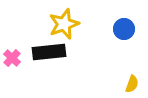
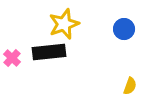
yellow semicircle: moved 2 px left, 2 px down
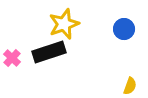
black rectangle: rotated 12 degrees counterclockwise
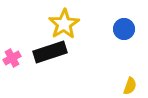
yellow star: rotated 12 degrees counterclockwise
black rectangle: moved 1 px right
pink cross: rotated 18 degrees clockwise
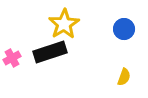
yellow semicircle: moved 6 px left, 9 px up
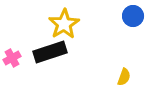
blue circle: moved 9 px right, 13 px up
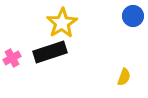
yellow star: moved 2 px left, 1 px up
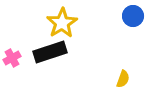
yellow semicircle: moved 1 px left, 2 px down
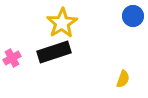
black rectangle: moved 4 px right
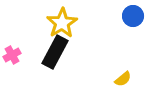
black rectangle: moved 1 px right; rotated 44 degrees counterclockwise
pink cross: moved 3 px up
yellow semicircle: rotated 30 degrees clockwise
